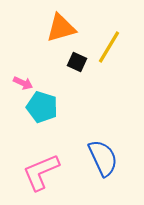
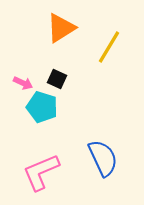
orange triangle: rotated 16 degrees counterclockwise
black square: moved 20 px left, 17 px down
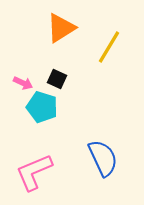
pink L-shape: moved 7 px left
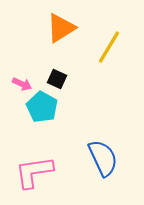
pink arrow: moved 1 px left, 1 px down
cyan pentagon: rotated 12 degrees clockwise
pink L-shape: rotated 15 degrees clockwise
